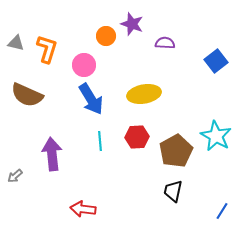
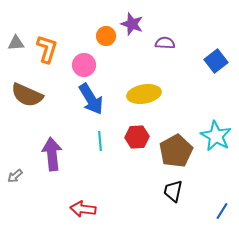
gray triangle: rotated 18 degrees counterclockwise
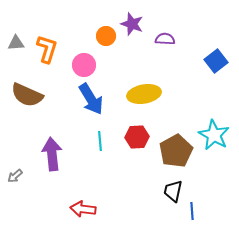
purple semicircle: moved 4 px up
cyan star: moved 2 px left, 1 px up
blue line: moved 30 px left; rotated 36 degrees counterclockwise
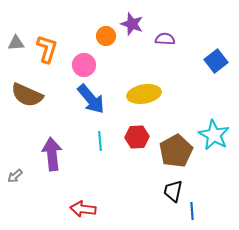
blue arrow: rotated 8 degrees counterclockwise
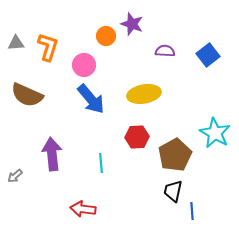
purple semicircle: moved 12 px down
orange L-shape: moved 1 px right, 2 px up
blue square: moved 8 px left, 6 px up
cyan star: moved 1 px right, 2 px up
cyan line: moved 1 px right, 22 px down
brown pentagon: moved 1 px left, 4 px down
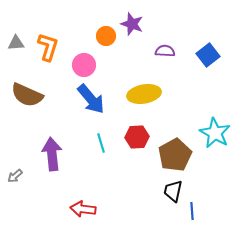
cyan line: moved 20 px up; rotated 12 degrees counterclockwise
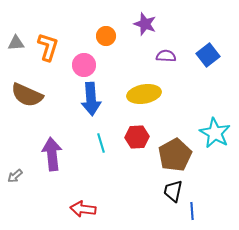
purple star: moved 13 px right
purple semicircle: moved 1 px right, 5 px down
blue arrow: rotated 36 degrees clockwise
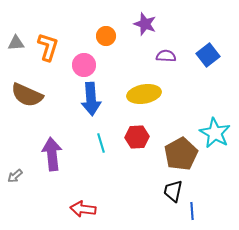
brown pentagon: moved 6 px right, 1 px up
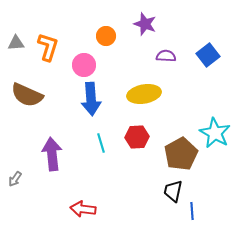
gray arrow: moved 3 px down; rotated 14 degrees counterclockwise
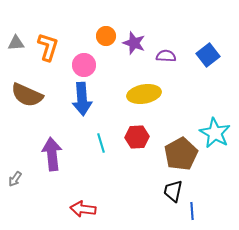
purple star: moved 11 px left, 19 px down
blue arrow: moved 9 px left
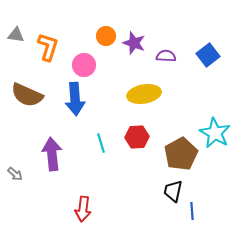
gray triangle: moved 8 px up; rotated 12 degrees clockwise
blue arrow: moved 7 px left
gray arrow: moved 5 px up; rotated 84 degrees counterclockwise
red arrow: rotated 90 degrees counterclockwise
